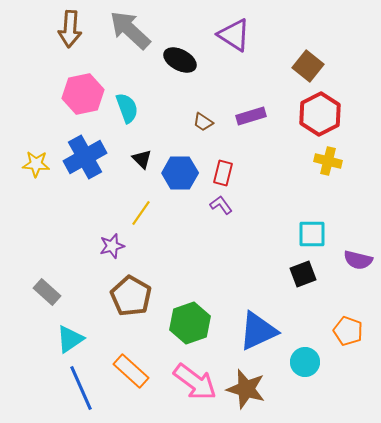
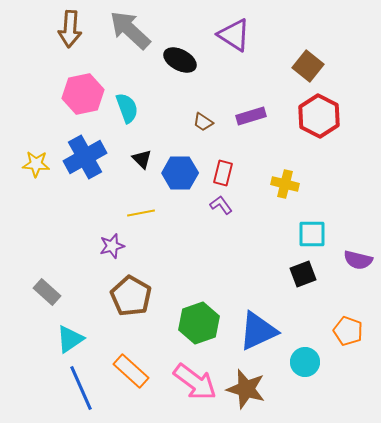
red hexagon: moved 1 px left, 2 px down; rotated 6 degrees counterclockwise
yellow cross: moved 43 px left, 23 px down
yellow line: rotated 44 degrees clockwise
green hexagon: moved 9 px right
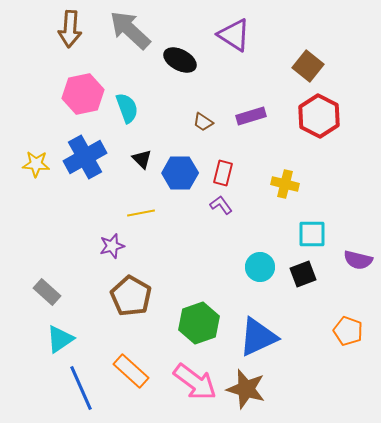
blue triangle: moved 6 px down
cyan triangle: moved 10 px left
cyan circle: moved 45 px left, 95 px up
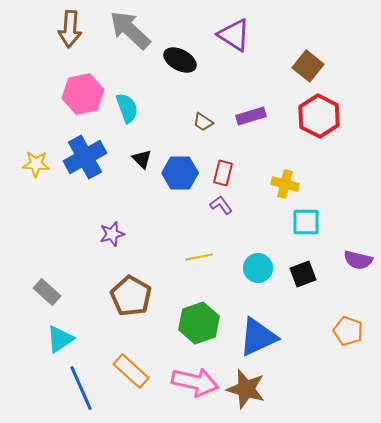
yellow line: moved 58 px right, 44 px down
cyan square: moved 6 px left, 12 px up
purple star: moved 12 px up
cyan circle: moved 2 px left, 1 px down
pink arrow: rotated 24 degrees counterclockwise
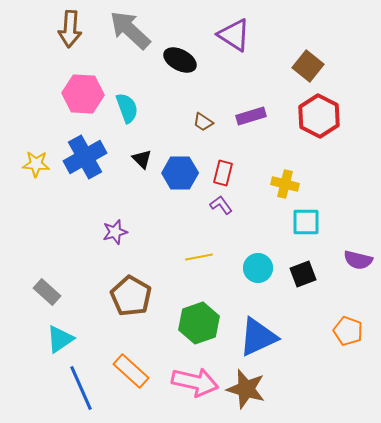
pink hexagon: rotated 15 degrees clockwise
purple star: moved 3 px right, 2 px up
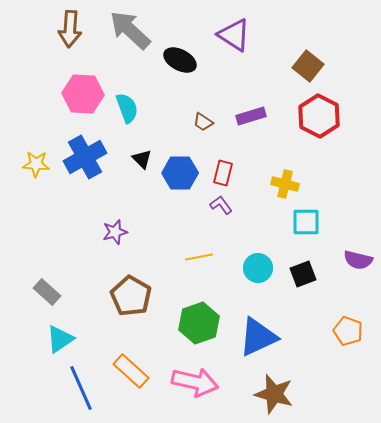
brown star: moved 28 px right, 5 px down
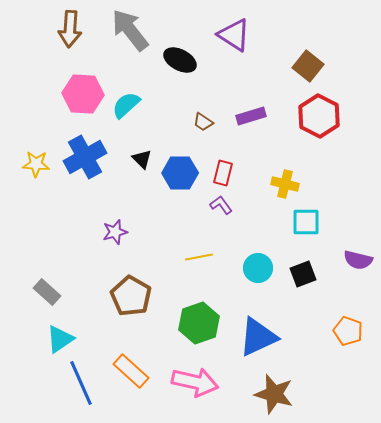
gray arrow: rotated 9 degrees clockwise
cyan semicircle: moved 1 px left, 3 px up; rotated 112 degrees counterclockwise
blue line: moved 5 px up
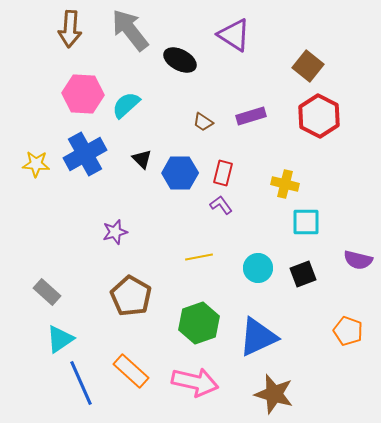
blue cross: moved 3 px up
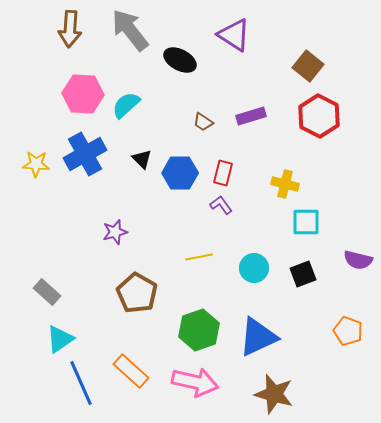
cyan circle: moved 4 px left
brown pentagon: moved 6 px right, 3 px up
green hexagon: moved 7 px down
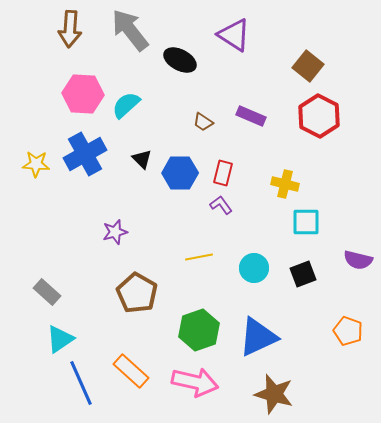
purple rectangle: rotated 40 degrees clockwise
